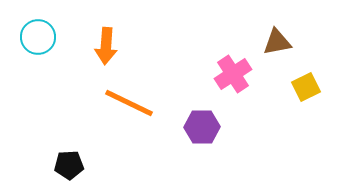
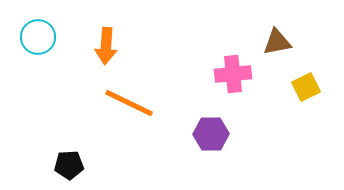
pink cross: rotated 27 degrees clockwise
purple hexagon: moved 9 px right, 7 px down
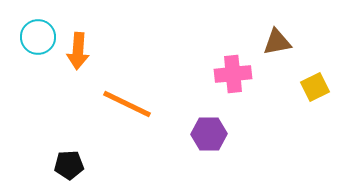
orange arrow: moved 28 px left, 5 px down
yellow square: moved 9 px right
orange line: moved 2 px left, 1 px down
purple hexagon: moved 2 px left
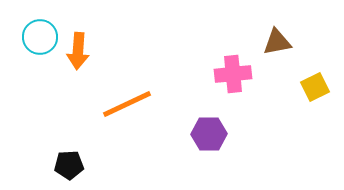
cyan circle: moved 2 px right
orange line: rotated 51 degrees counterclockwise
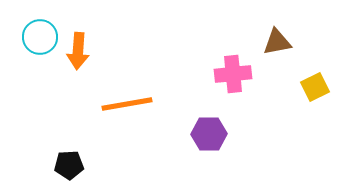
orange line: rotated 15 degrees clockwise
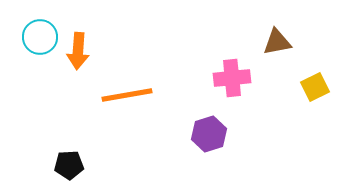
pink cross: moved 1 px left, 4 px down
orange line: moved 9 px up
purple hexagon: rotated 16 degrees counterclockwise
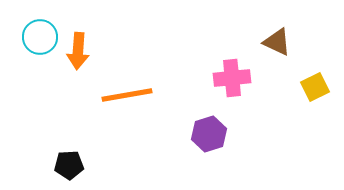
brown triangle: rotated 36 degrees clockwise
